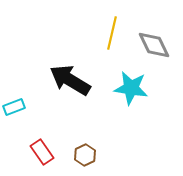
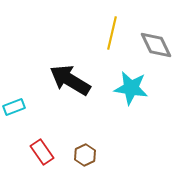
gray diamond: moved 2 px right
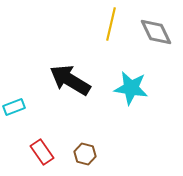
yellow line: moved 1 px left, 9 px up
gray diamond: moved 13 px up
brown hexagon: moved 1 px up; rotated 20 degrees counterclockwise
